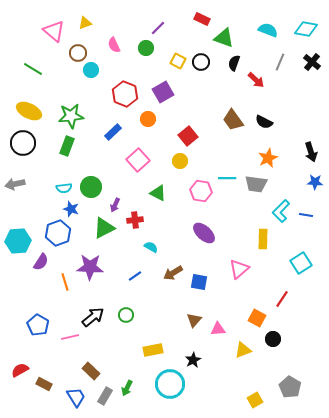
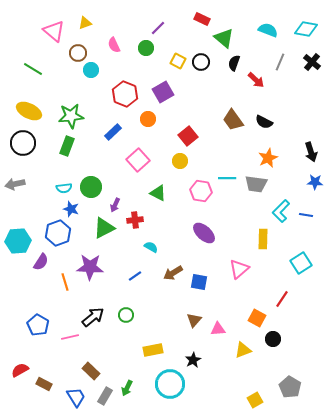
green triangle at (224, 38): rotated 20 degrees clockwise
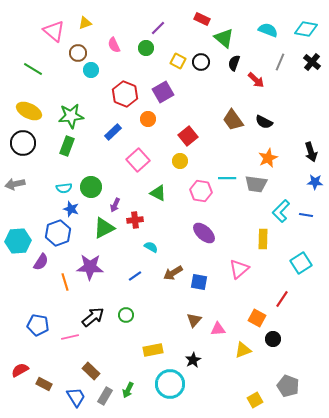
blue pentagon at (38, 325): rotated 20 degrees counterclockwise
gray pentagon at (290, 387): moved 2 px left, 1 px up; rotated 10 degrees counterclockwise
green arrow at (127, 388): moved 1 px right, 2 px down
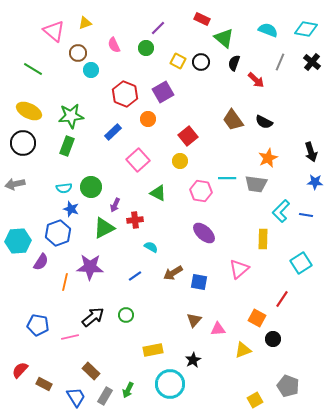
orange line at (65, 282): rotated 30 degrees clockwise
red semicircle at (20, 370): rotated 18 degrees counterclockwise
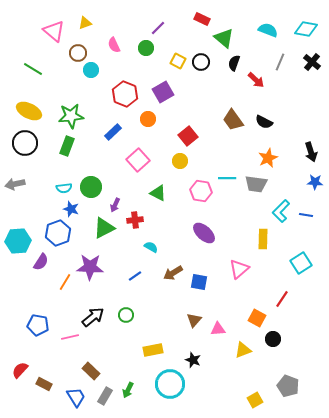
black circle at (23, 143): moved 2 px right
orange line at (65, 282): rotated 18 degrees clockwise
black star at (193, 360): rotated 21 degrees counterclockwise
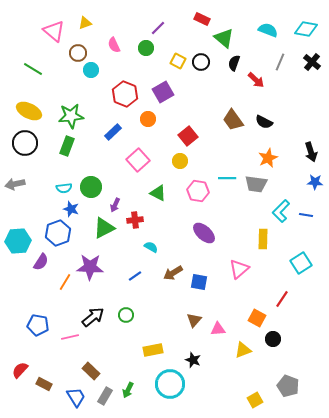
pink hexagon at (201, 191): moved 3 px left
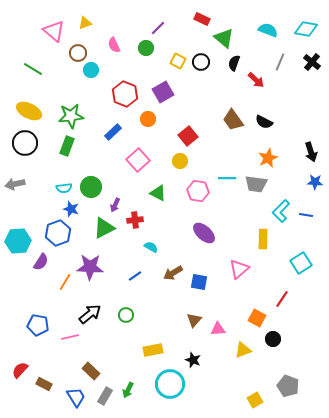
black arrow at (93, 317): moved 3 px left, 3 px up
